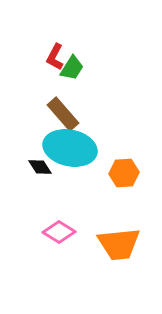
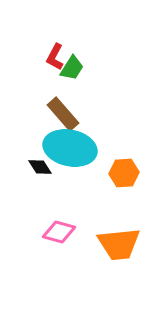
pink diamond: rotated 16 degrees counterclockwise
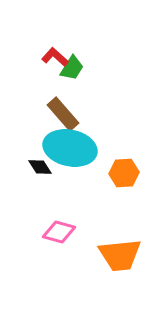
red L-shape: rotated 104 degrees clockwise
orange trapezoid: moved 1 px right, 11 px down
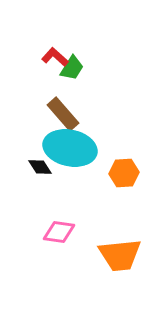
pink diamond: rotated 8 degrees counterclockwise
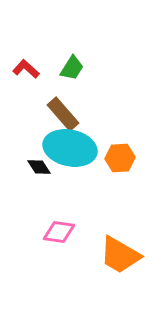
red L-shape: moved 29 px left, 12 px down
black diamond: moved 1 px left
orange hexagon: moved 4 px left, 15 px up
orange trapezoid: rotated 36 degrees clockwise
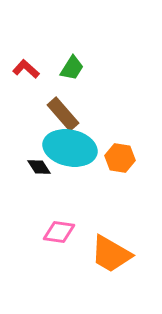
orange hexagon: rotated 12 degrees clockwise
orange trapezoid: moved 9 px left, 1 px up
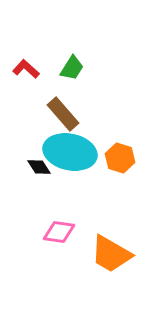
cyan ellipse: moved 4 px down
orange hexagon: rotated 8 degrees clockwise
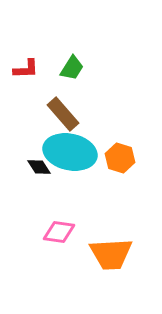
red L-shape: rotated 136 degrees clockwise
orange trapezoid: rotated 33 degrees counterclockwise
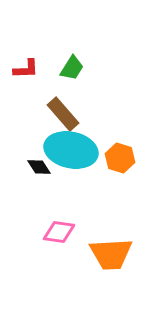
cyan ellipse: moved 1 px right, 2 px up
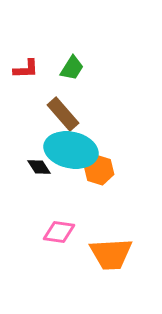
orange hexagon: moved 21 px left, 12 px down
